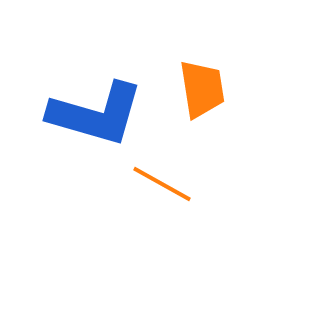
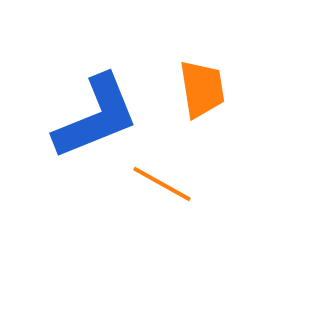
blue L-shape: moved 3 px down; rotated 38 degrees counterclockwise
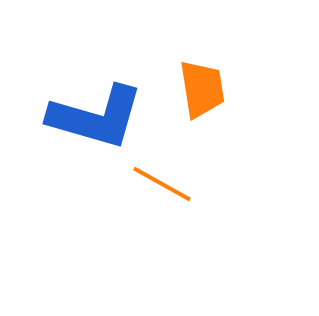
blue L-shape: rotated 38 degrees clockwise
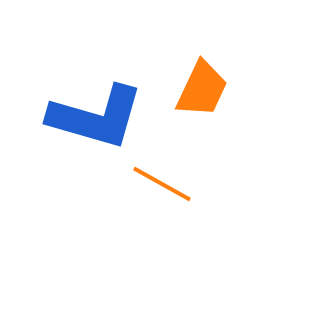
orange trapezoid: rotated 34 degrees clockwise
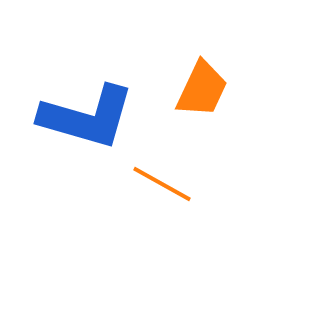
blue L-shape: moved 9 px left
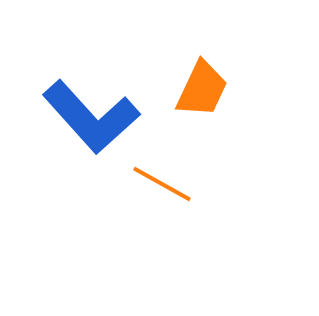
blue L-shape: moved 4 px right; rotated 32 degrees clockwise
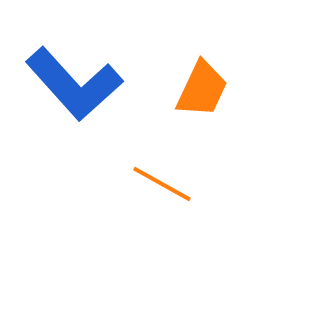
blue L-shape: moved 17 px left, 33 px up
